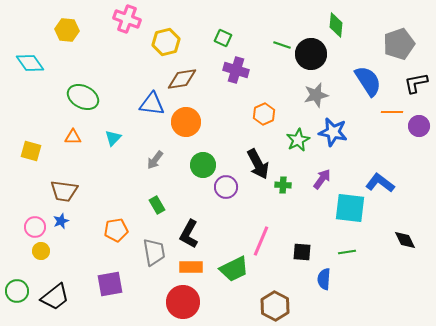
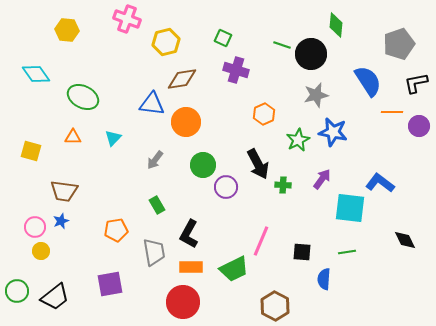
cyan diamond at (30, 63): moved 6 px right, 11 px down
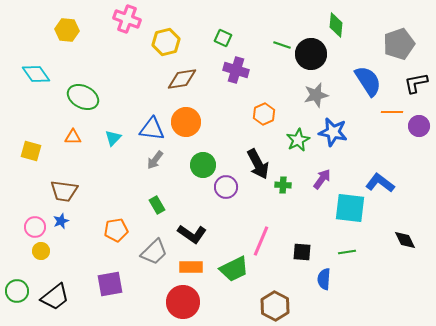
blue triangle at (152, 104): moved 25 px down
black L-shape at (189, 234): moved 3 px right; rotated 84 degrees counterclockwise
gray trapezoid at (154, 252): rotated 56 degrees clockwise
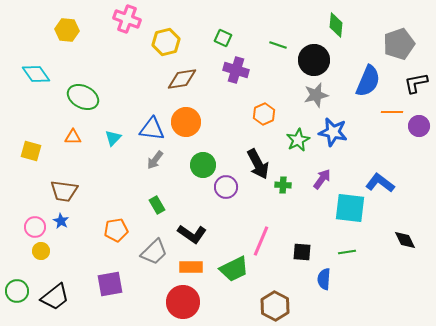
green line at (282, 45): moved 4 px left
black circle at (311, 54): moved 3 px right, 6 px down
blue semicircle at (368, 81): rotated 56 degrees clockwise
blue star at (61, 221): rotated 21 degrees counterclockwise
